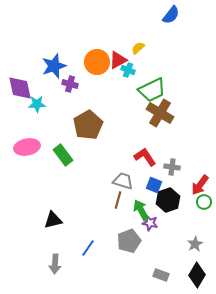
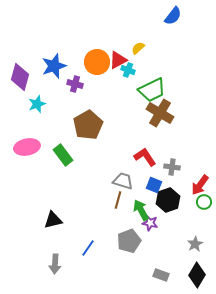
blue semicircle: moved 2 px right, 1 px down
purple cross: moved 5 px right
purple diamond: moved 11 px up; rotated 28 degrees clockwise
cyan star: rotated 18 degrees counterclockwise
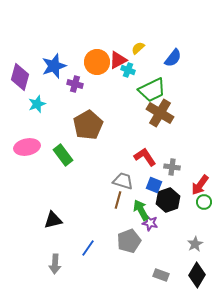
blue semicircle: moved 42 px down
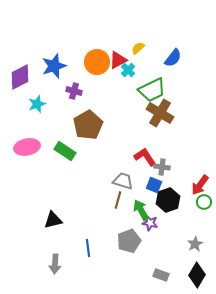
cyan cross: rotated 24 degrees clockwise
purple diamond: rotated 48 degrees clockwise
purple cross: moved 1 px left, 7 px down
green rectangle: moved 2 px right, 4 px up; rotated 20 degrees counterclockwise
gray cross: moved 10 px left
blue line: rotated 42 degrees counterclockwise
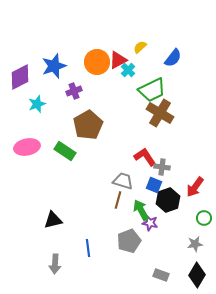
yellow semicircle: moved 2 px right, 1 px up
purple cross: rotated 35 degrees counterclockwise
red arrow: moved 5 px left, 2 px down
green circle: moved 16 px down
gray star: rotated 21 degrees clockwise
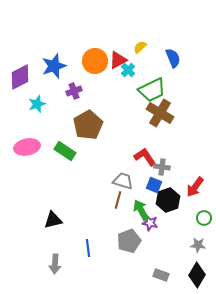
blue semicircle: rotated 60 degrees counterclockwise
orange circle: moved 2 px left, 1 px up
gray star: moved 3 px right, 1 px down; rotated 14 degrees clockwise
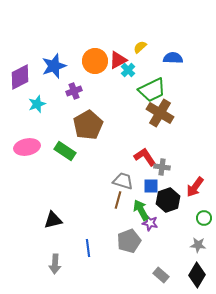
blue semicircle: rotated 66 degrees counterclockwise
blue square: moved 3 px left, 1 px down; rotated 21 degrees counterclockwise
gray rectangle: rotated 21 degrees clockwise
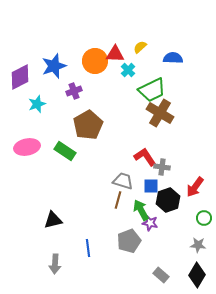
red triangle: moved 3 px left, 6 px up; rotated 30 degrees clockwise
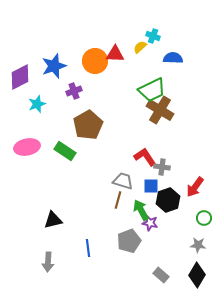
cyan cross: moved 25 px right, 34 px up; rotated 24 degrees counterclockwise
brown cross: moved 3 px up
gray arrow: moved 7 px left, 2 px up
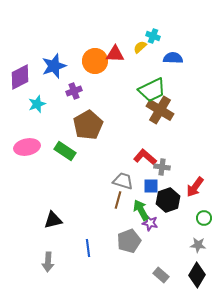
red L-shape: rotated 15 degrees counterclockwise
